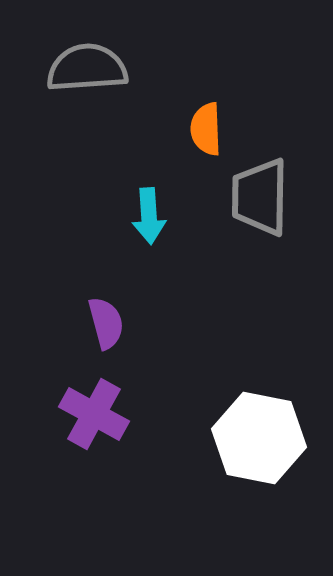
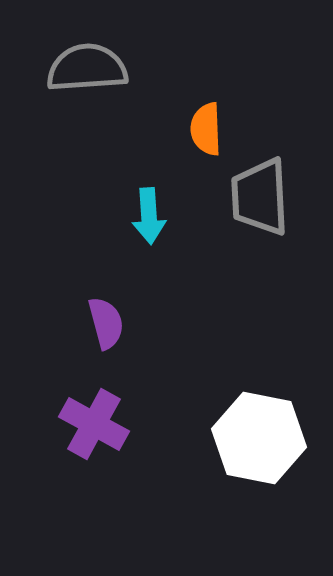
gray trapezoid: rotated 4 degrees counterclockwise
purple cross: moved 10 px down
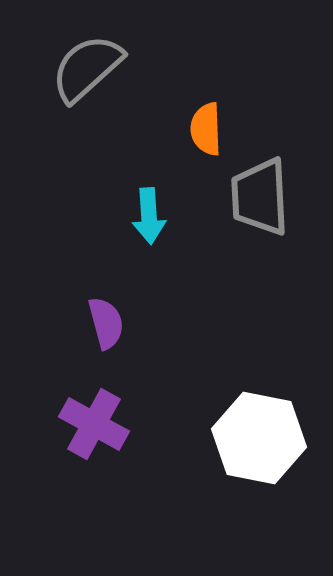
gray semicircle: rotated 38 degrees counterclockwise
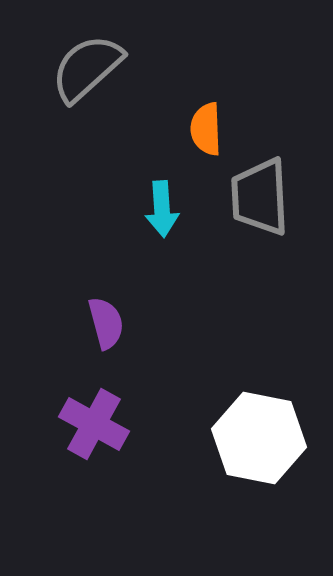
cyan arrow: moved 13 px right, 7 px up
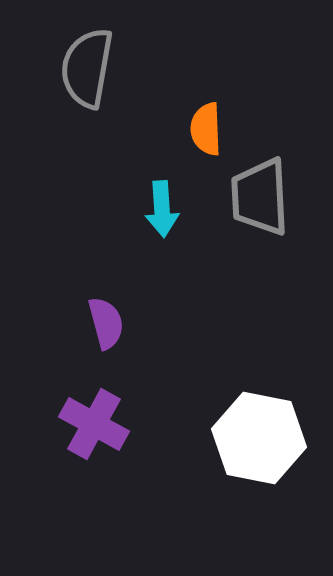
gray semicircle: rotated 38 degrees counterclockwise
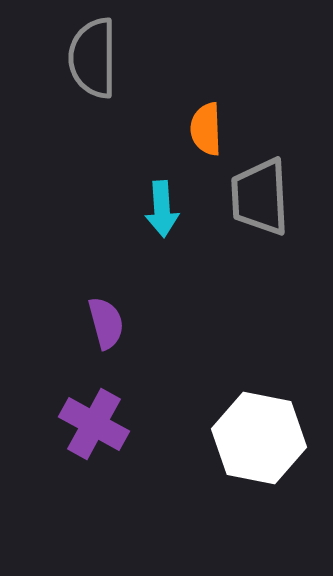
gray semicircle: moved 6 px right, 10 px up; rotated 10 degrees counterclockwise
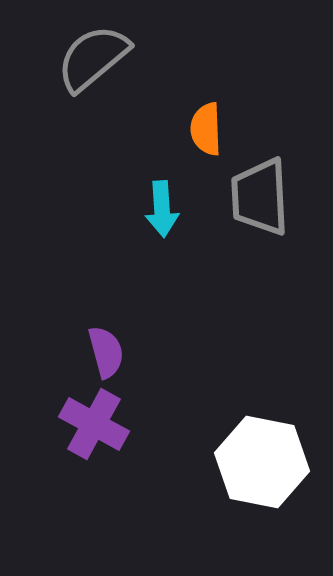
gray semicircle: rotated 50 degrees clockwise
purple semicircle: moved 29 px down
white hexagon: moved 3 px right, 24 px down
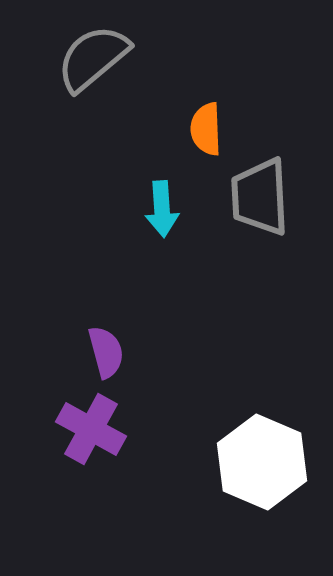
purple cross: moved 3 px left, 5 px down
white hexagon: rotated 12 degrees clockwise
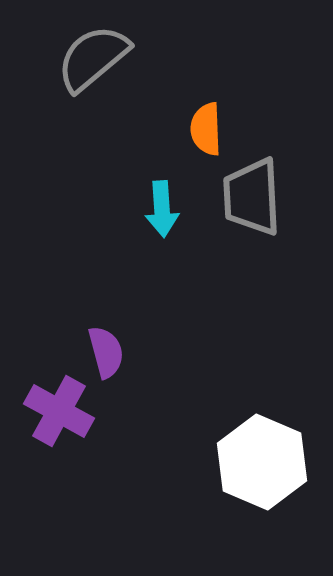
gray trapezoid: moved 8 px left
purple cross: moved 32 px left, 18 px up
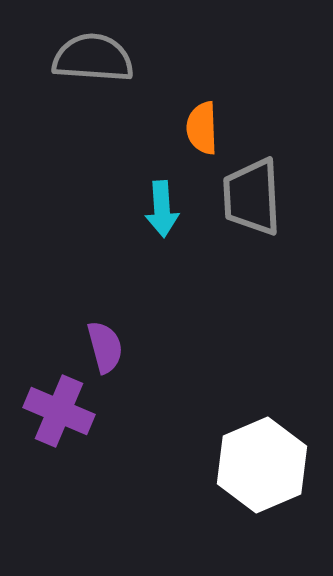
gray semicircle: rotated 44 degrees clockwise
orange semicircle: moved 4 px left, 1 px up
purple semicircle: moved 1 px left, 5 px up
purple cross: rotated 6 degrees counterclockwise
white hexagon: moved 3 px down; rotated 14 degrees clockwise
